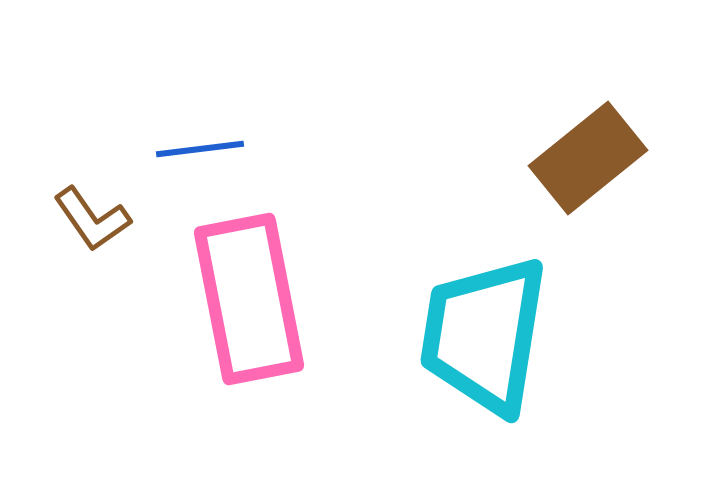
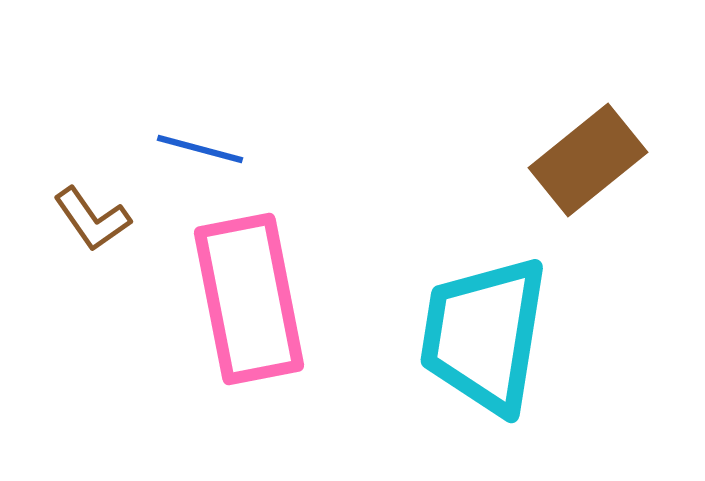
blue line: rotated 22 degrees clockwise
brown rectangle: moved 2 px down
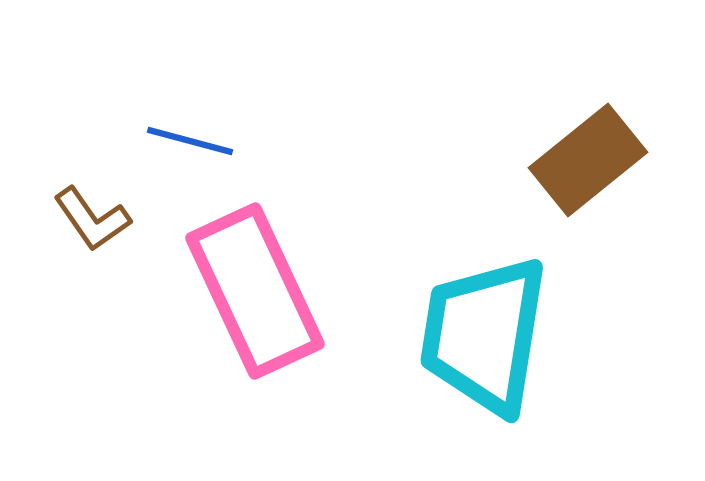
blue line: moved 10 px left, 8 px up
pink rectangle: moved 6 px right, 8 px up; rotated 14 degrees counterclockwise
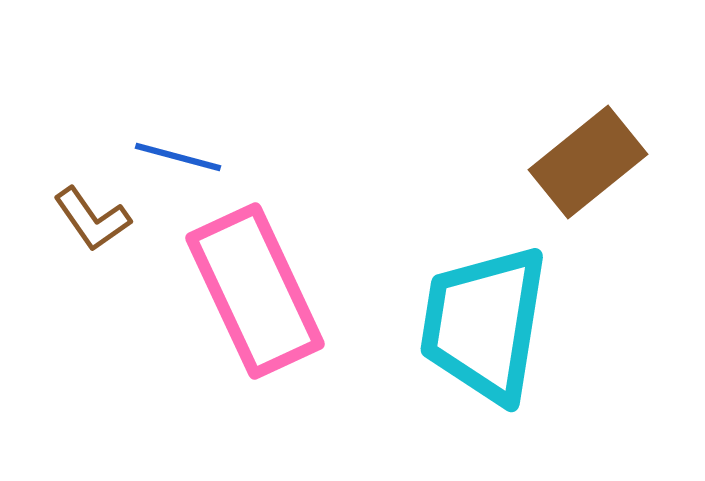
blue line: moved 12 px left, 16 px down
brown rectangle: moved 2 px down
cyan trapezoid: moved 11 px up
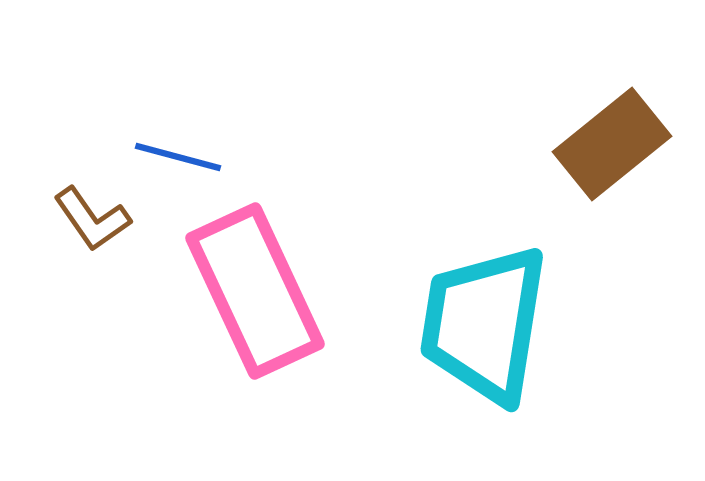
brown rectangle: moved 24 px right, 18 px up
